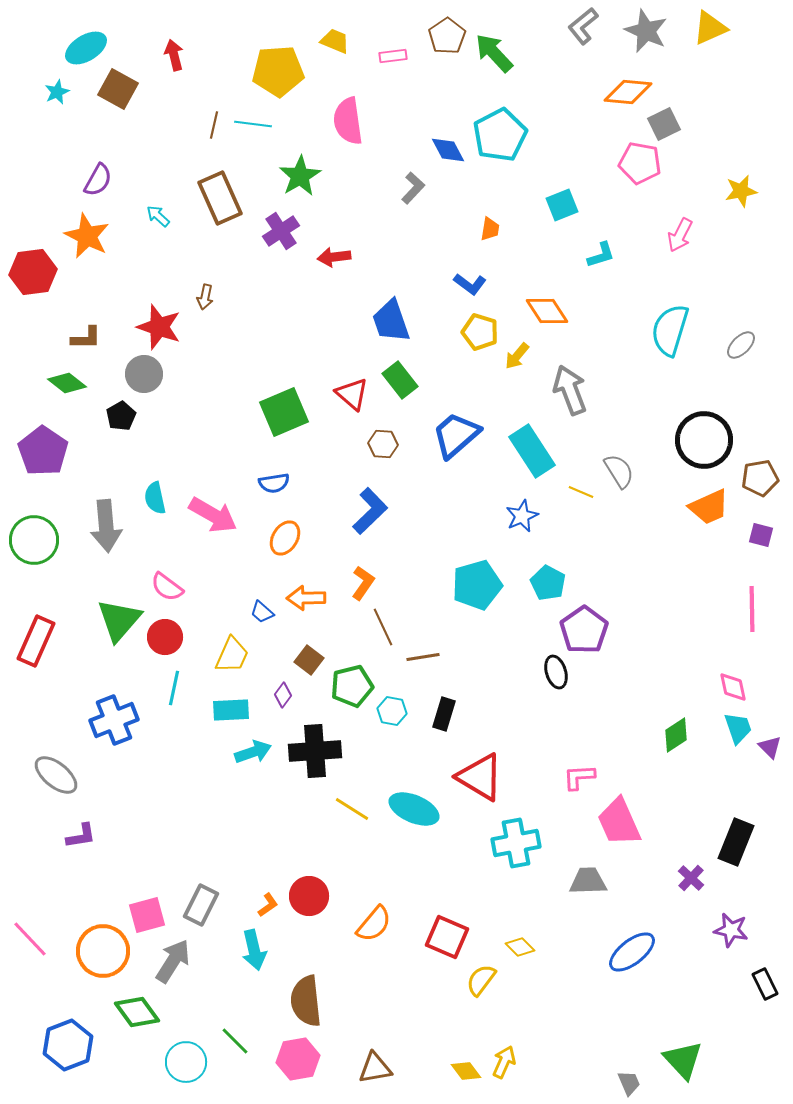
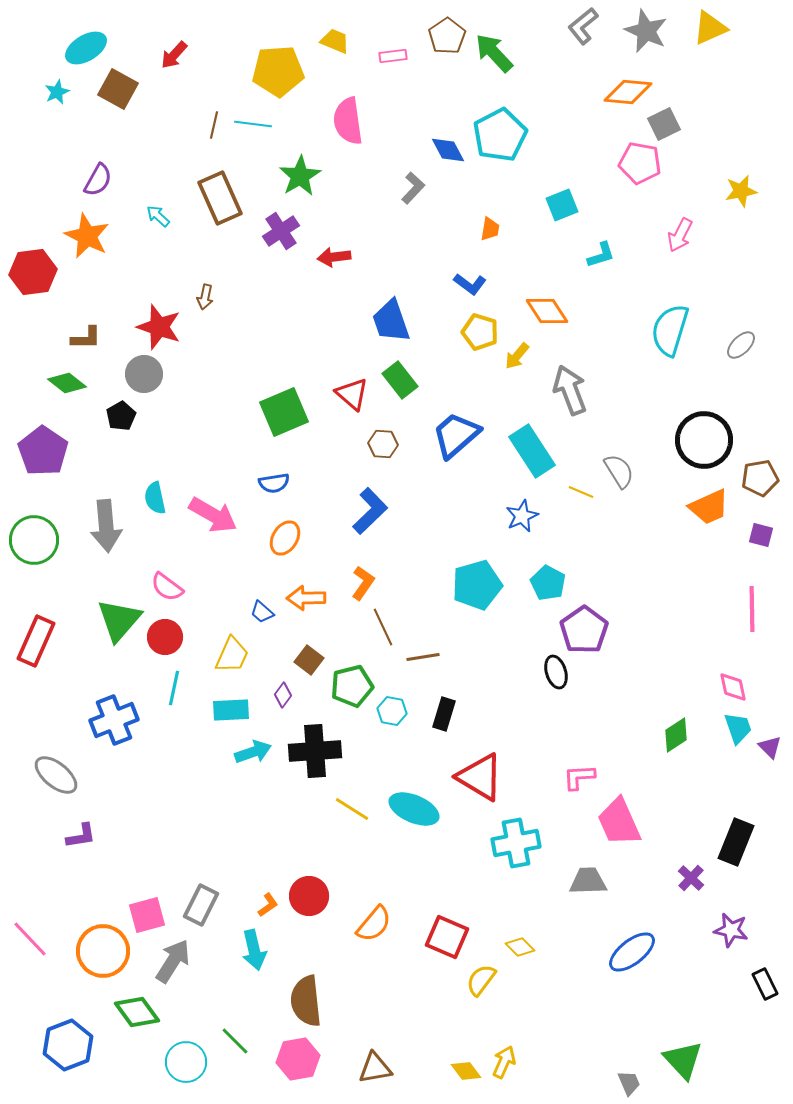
red arrow at (174, 55): rotated 124 degrees counterclockwise
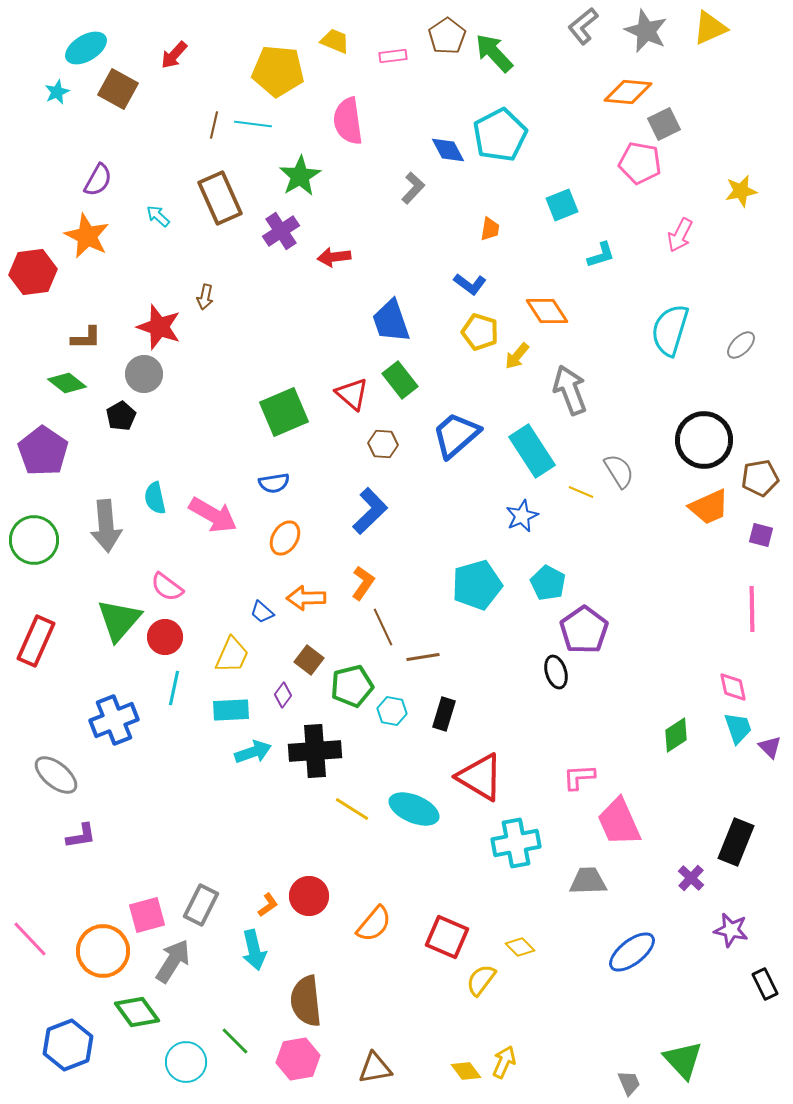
yellow pentagon at (278, 71): rotated 9 degrees clockwise
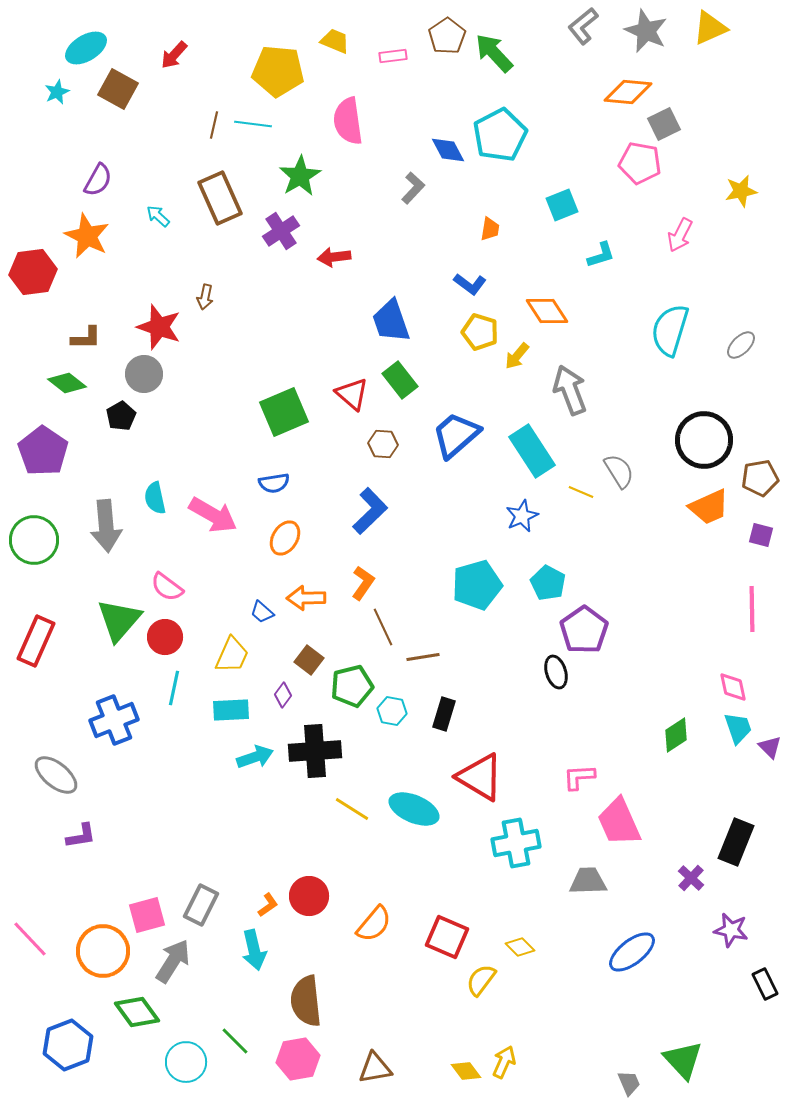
cyan arrow at (253, 752): moved 2 px right, 5 px down
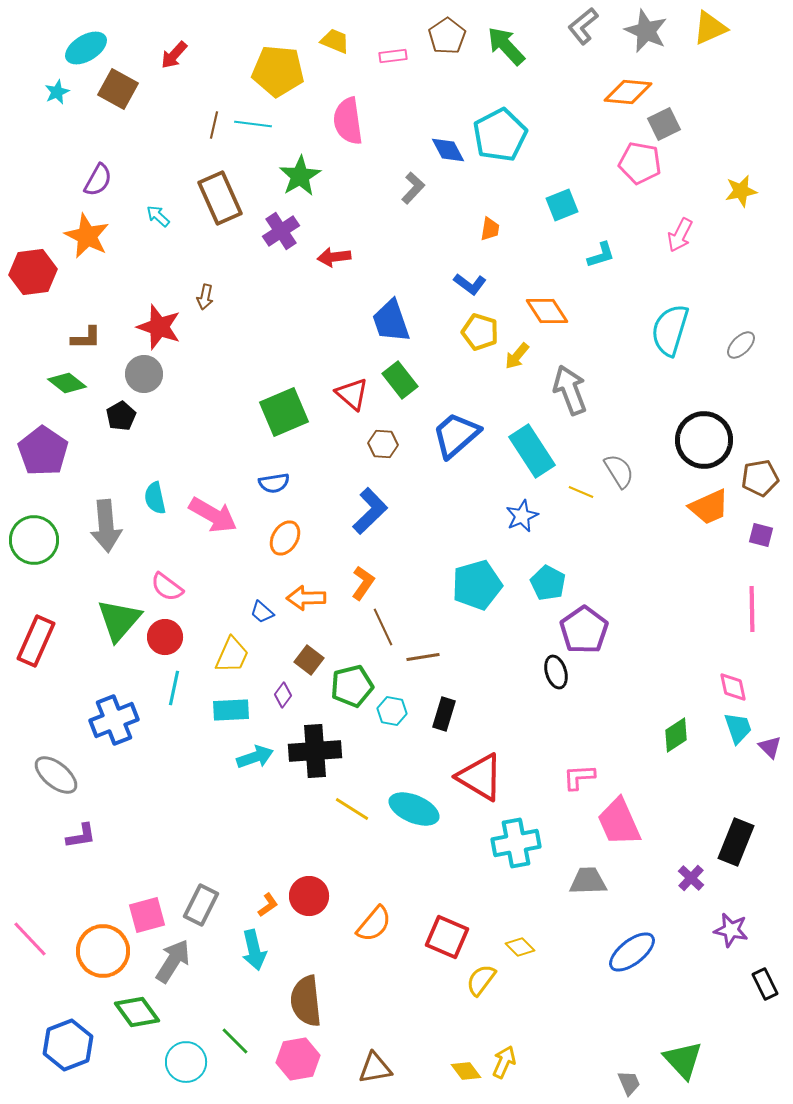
green arrow at (494, 53): moved 12 px right, 7 px up
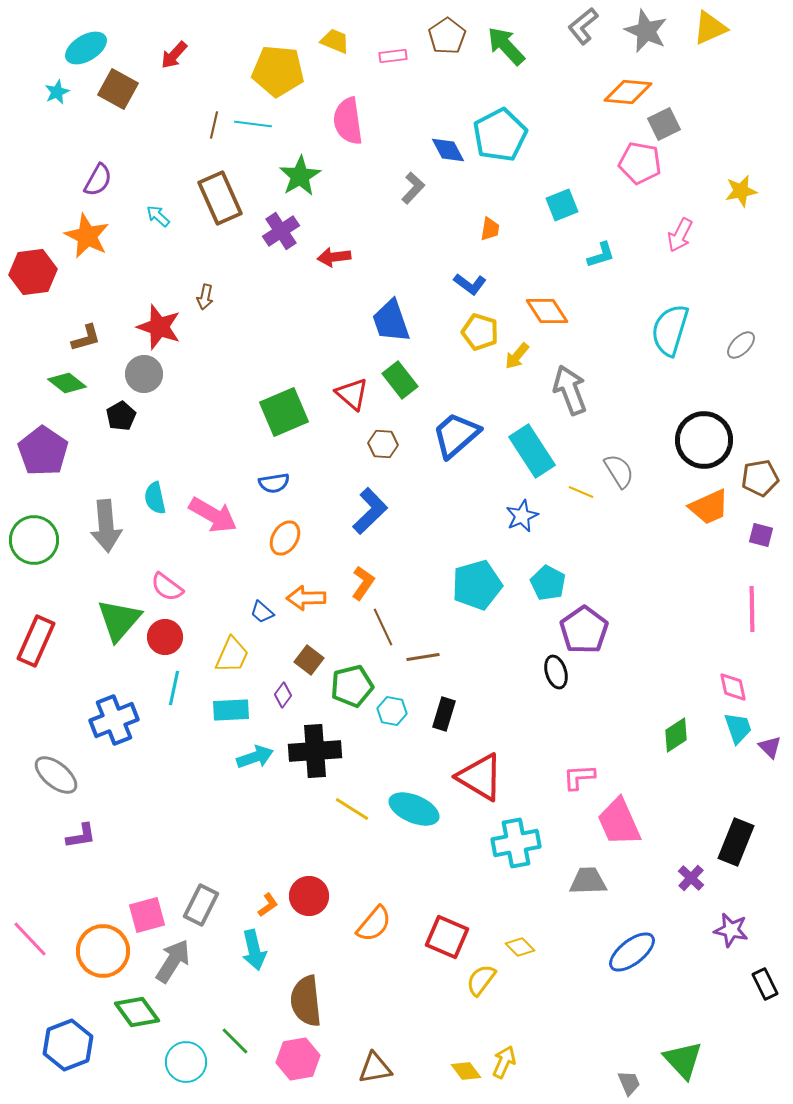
brown L-shape at (86, 338): rotated 16 degrees counterclockwise
